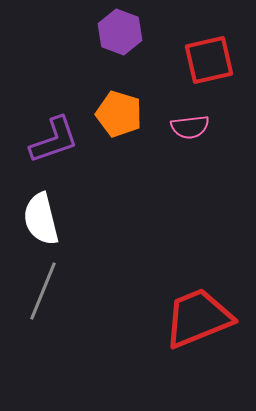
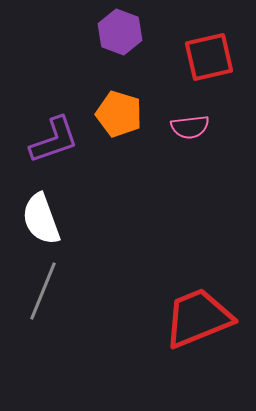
red square: moved 3 px up
white semicircle: rotated 6 degrees counterclockwise
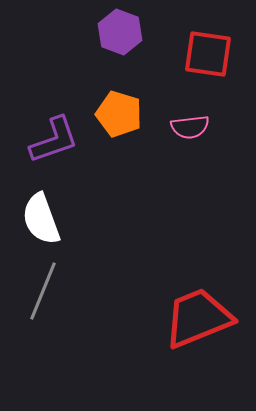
red square: moved 1 px left, 3 px up; rotated 21 degrees clockwise
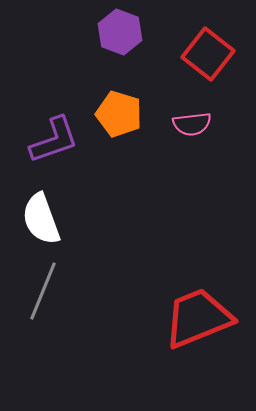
red square: rotated 30 degrees clockwise
pink semicircle: moved 2 px right, 3 px up
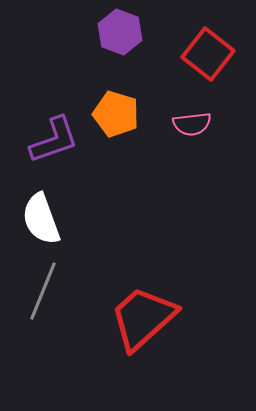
orange pentagon: moved 3 px left
red trapezoid: moved 55 px left; rotated 20 degrees counterclockwise
